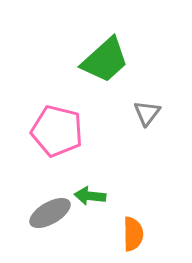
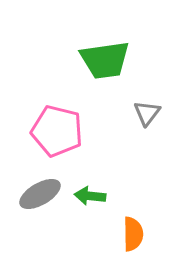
green trapezoid: rotated 34 degrees clockwise
gray ellipse: moved 10 px left, 19 px up
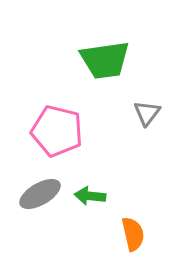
orange semicircle: rotated 12 degrees counterclockwise
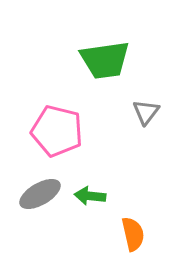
gray triangle: moved 1 px left, 1 px up
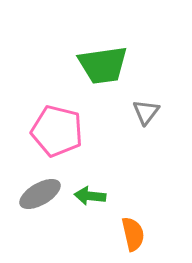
green trapezoid: moved 2 px left, 5 px down
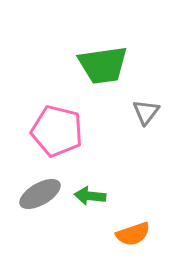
orange semicircle: rotated 84 degrees clockwise
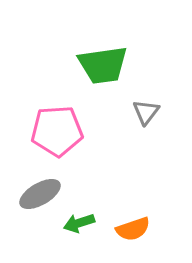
pink pentagon: rotated 18 degrees counterclockwise
green arrow: moved 11 px left, 27 px down; rotated 24 degrees counterclockwise
orange semicircle: moved 5 px up
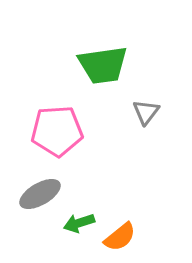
orange semicircle: moved 13 px left, 8 px down; rotated 20 degrees counterclockwise
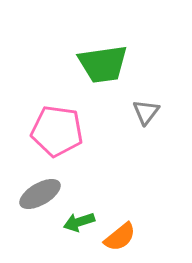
green trapezoid: moved 1 px up
pink pentagon: rotated 12 degrees clockwise
green arrow: moved 1 px up
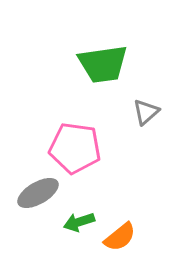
gray triangle: rotated 12 degrees clockwise
pink pentagon: moved 18 px right, 17 px down
gray ellipse: moved 2 px left, 1 px up
